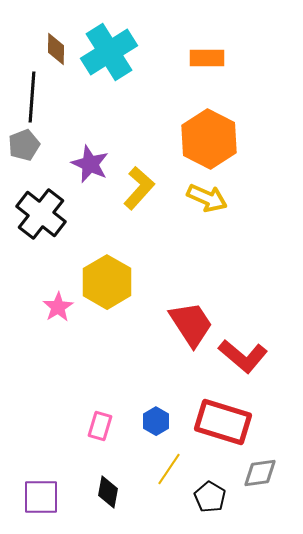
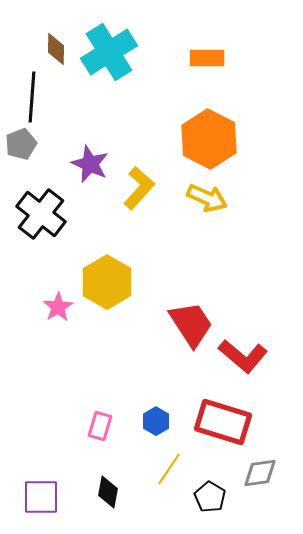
gray pentagon: moved 3 px left, 1 px up
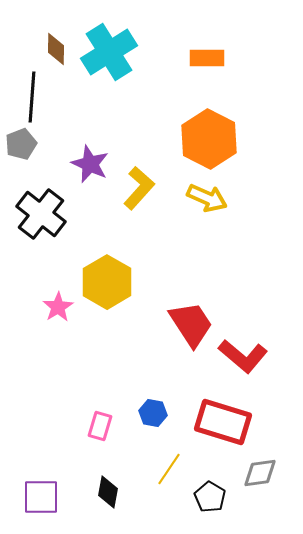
blue hexagon: moved 3 px left, 8 px up; rotated 20 degrees counterclockwise
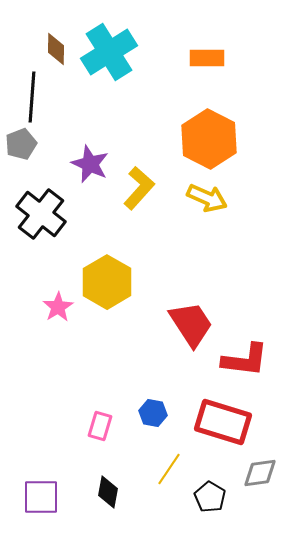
red L-shape: moved 2 px right, 4 px down; rotated 33 degrees counterclockwise
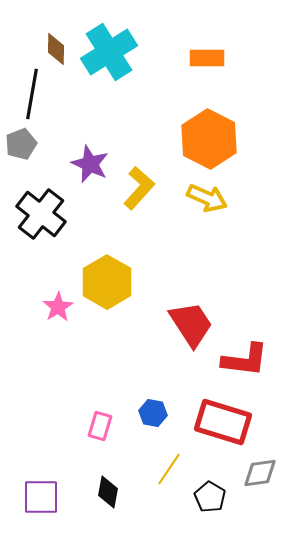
black line: moved 3 px up; rotated 6 degrees clockwise
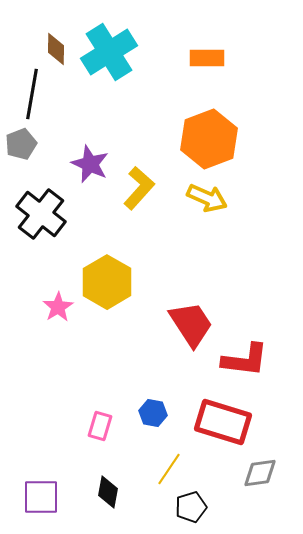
orange hexagon: rotated 12 degrees clockwise
black pentagon: moved 19 px left, 10 px down; rotated 24 degrees clockwise
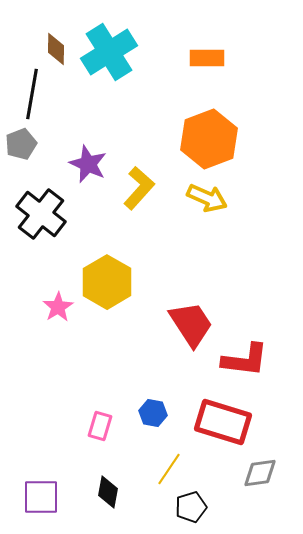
purple star: moved 2 px left
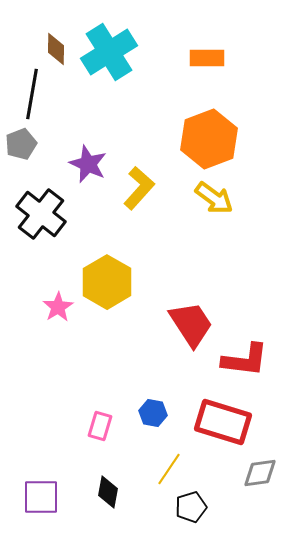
yellow arrow: moved 7 px right; rotated 12 degrees clockwise
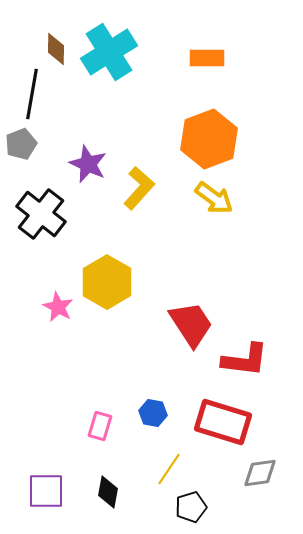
pink star: rotated 12 degrees counterclockwise
purple square: moved 5 px right, 6 px up
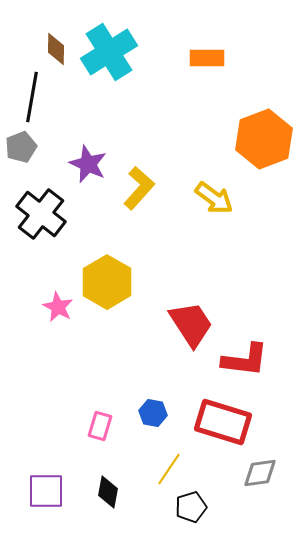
black line: moved 3 px down
orange hexagon: moved 55 px right
gray pentagon: moved 3 px down
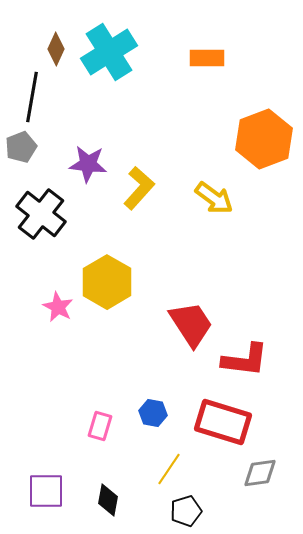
brown diamond: rotated 24 degrees clockwise
purple star: rotated 18 degrees counterclockwise
black diamond: moved 8 px down
black pentagon: moved 5 px left, 4 px down
